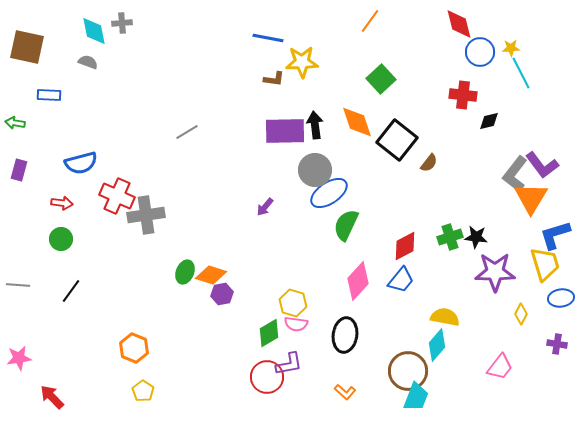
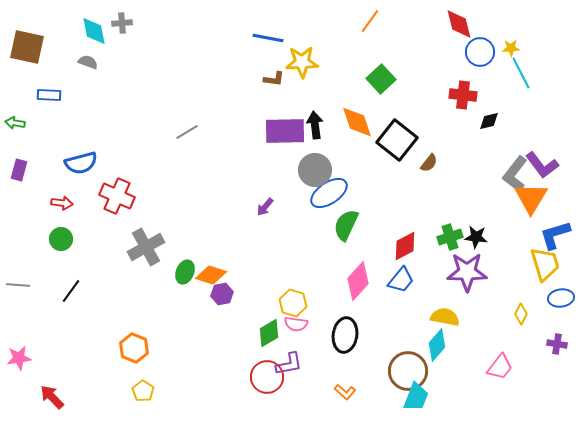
gray cross at (146, 215): moved 32 px down; rotated 21 degrees counterclockwise
purple star at (495, 272): moved 28 px left
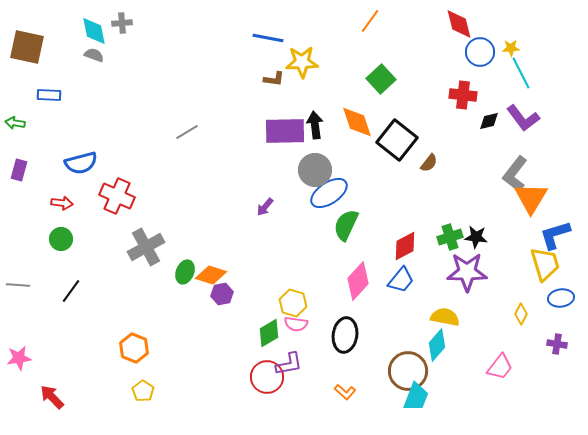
gray semicircle at (88, 62): moved 6 px right, 7 px up
purple L-shape at (542, 165): moved 19 px left, 47 px up
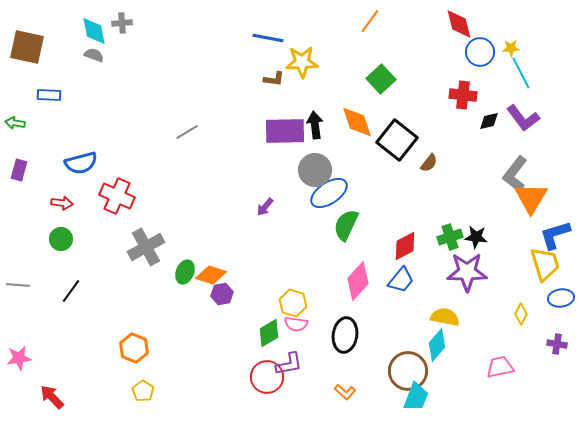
pink trapezoid at (500, 367): rotated 140 degrees counterclockwise
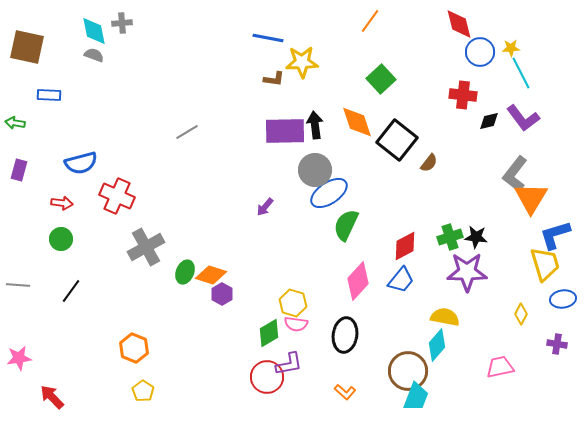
purple hexagon at (222, 294): rotated 20 degrees counterclockwise
blue ellipse at (561, 298): moved 2 px right, 1 px down
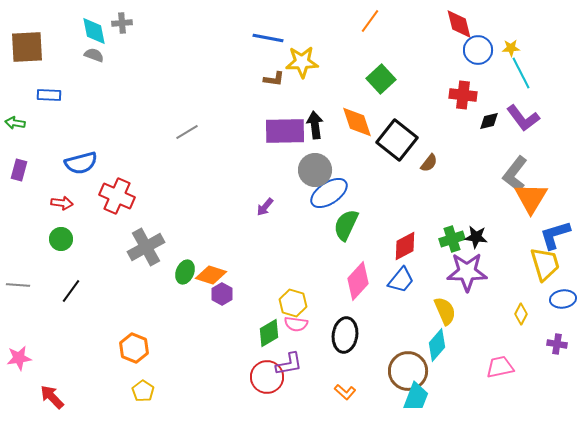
brown square at (27, 47): rotated 15 degrees counterclockwise
blue circle at (480, 52): moved 2 px left, 2 px up
green cross at (450, 237): moved 2 px right, 2 px down
yellow semicircle at (445, 317): moved 6 px up; rotated 56 degrees clockwise
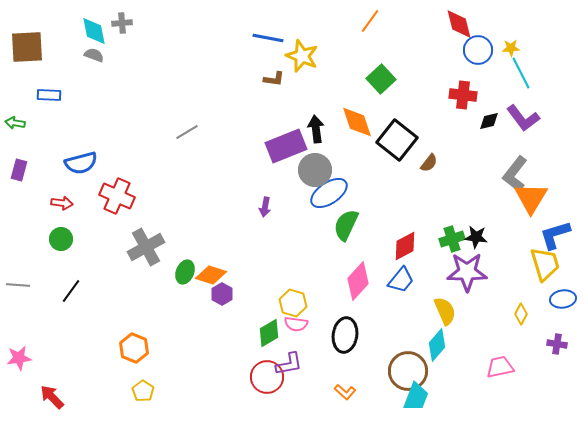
yellow star at (302, 62): moved 6 px up; rotated 24 degrees clockwise
black arrow at (315, 125): moved 1 px right, 4 px down
purple rectangle at (285, 131): moved 1 px right, 15 px down; rotated 21 degrees counterclockwise
purple arrow at (265, 207): rotated 30 degrees counterclockwise
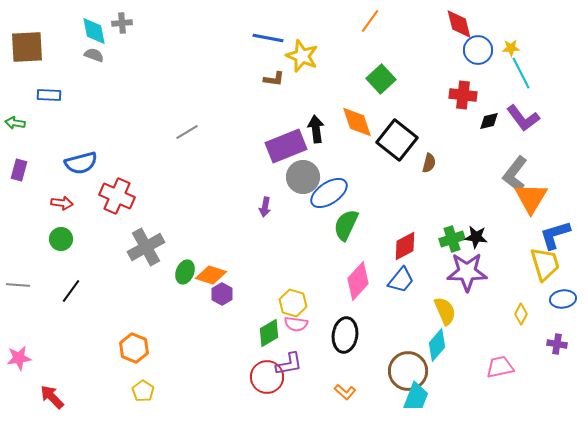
brown semicircle at (429, 163): rotated 24 degrees counterclockwise
gray circle at (315, 170): moved 12 px left, 7 px down
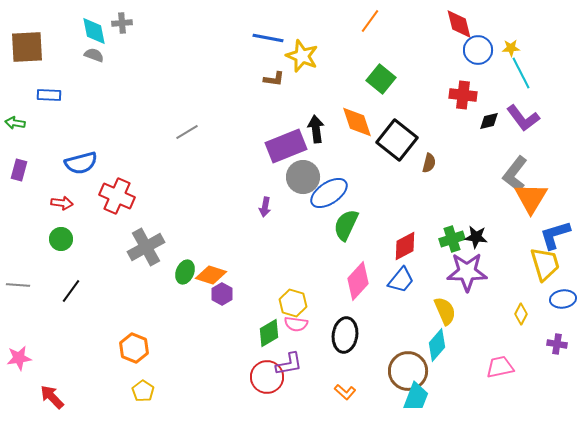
green square at (381, 79): rotated 8 degrees counterclockwise
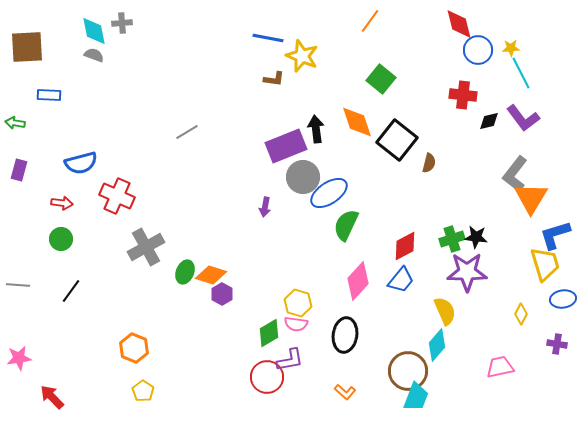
yellow hexagon at (293, 303): moved 5 px right
purple L-shape at (289, 364): moved 1 px right, 4 px up
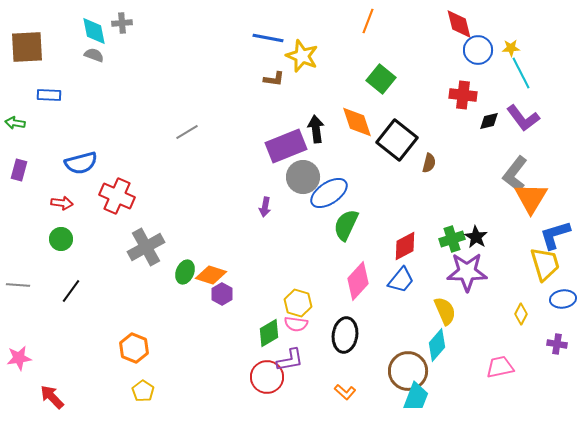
orange line at (370, 21): moved 2 px left; rotated 15 degrees counterclockwise
black star at (476, 237): rotated 25 degrees clockwise
